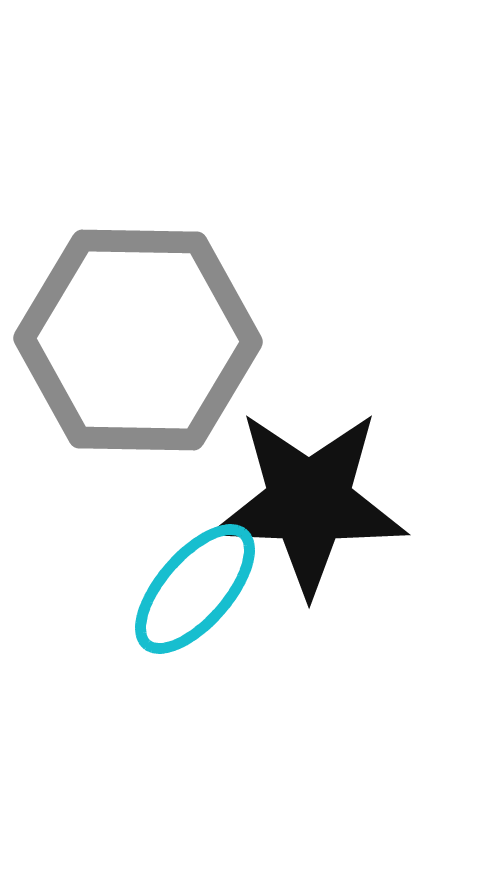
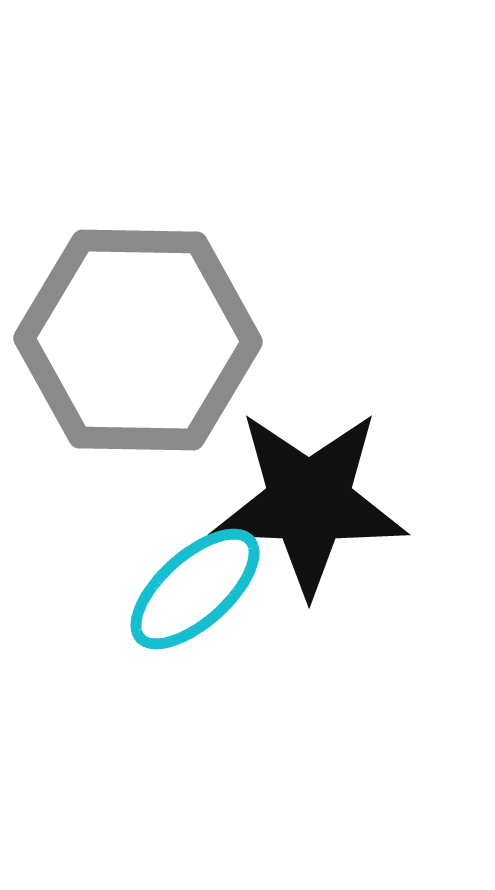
cyan ellipse: rotated 7 degrees clockwise
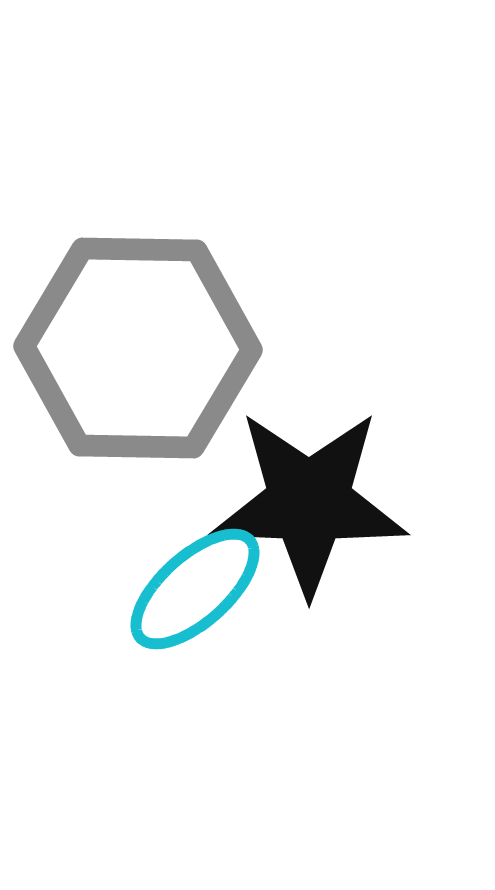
gray hexagon: moved 8 px down
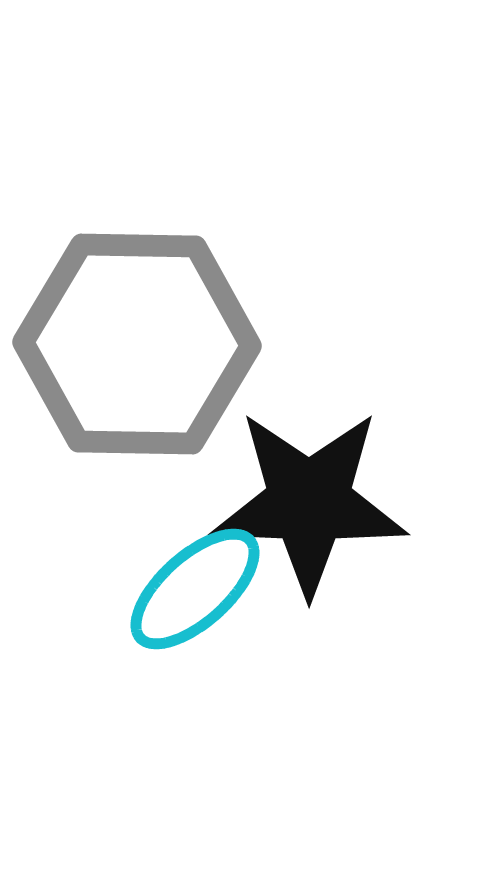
gray hexagon: moved 1 px left, 4 px up
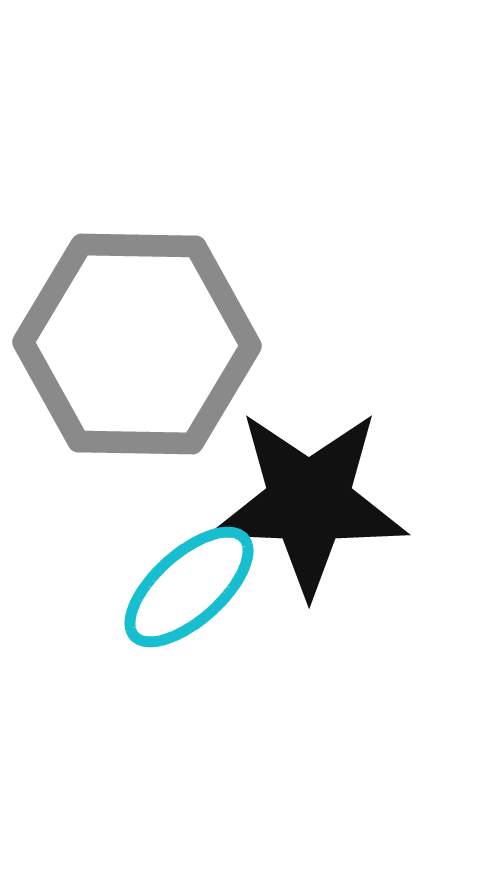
cyan ellipse: moved 6 px left, 2 px up
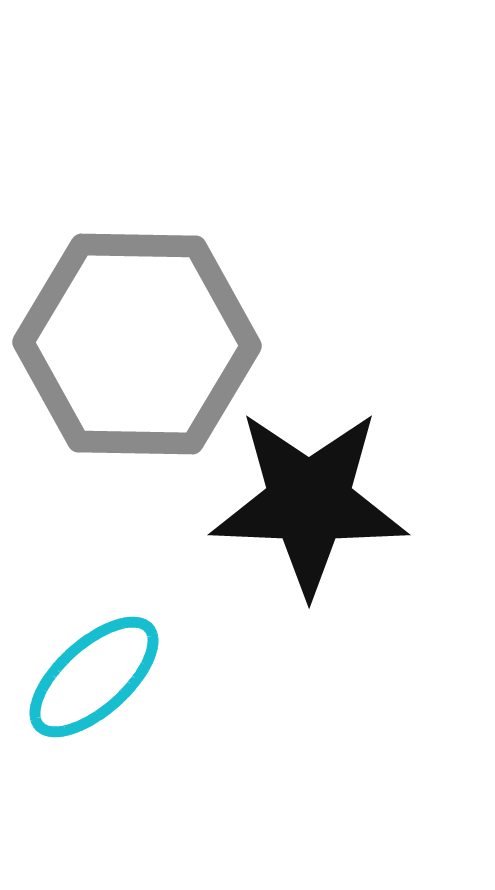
cyan ellipse: moved 95 px left, 90 px down
